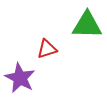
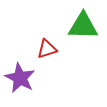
green triangle: moved 4 px left, 1 px down
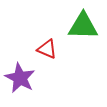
red triangle: rotated 40 degrees clockwise
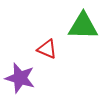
purple star: rotated 12 degrees counterclockwise
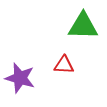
red triangle: moved 17 px right, 16 px down; rotated 20 degrees counterclockwise
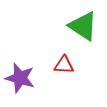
green triangle: rotated 32 degrees clockwise
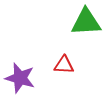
green triangle: moved 3 px right, 4 px up; rotated 36 degrees counterclockwise
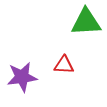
purple star: moved 2 px right, 1 px up; rotated 24 degrees counterclockwise
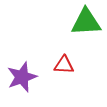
purple star: rotated 12 degrees counterclockwise
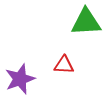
purple star: moved 2 px left, 2 px down
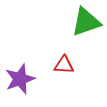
green triangle: rotated 16 degrees counterclockwise
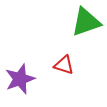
red triangle: rotated 15 degrees clockwise
